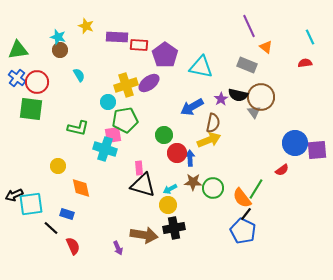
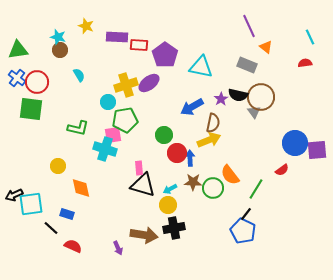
orange semicircle at (242, 198): moved 12 px left, 23 px up
red semicircle at (73, 246): rotated 42 degrees counterclockwise
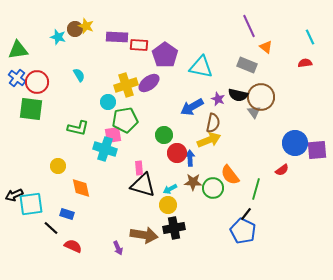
brown circle at (60, 50): moved 15 px right, 21 px up
purple star at (221, 99): moved 3 px left; rotated 16 degrees counterclockwise
green line at (256, 189): rotated 15 degrees counterclockwise
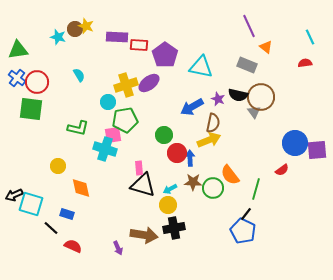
cyan square at (31, 204): rotated 25 degrees clockwise
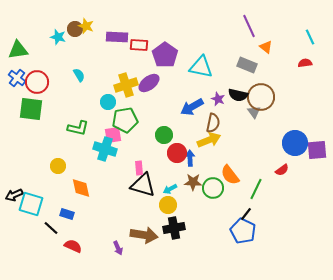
green line at (256, 189): rotated 10 degrees clockwise
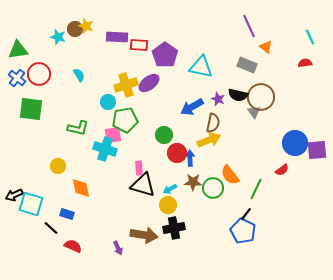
red circle at (37, 82): moved 2 px right, 8 px up
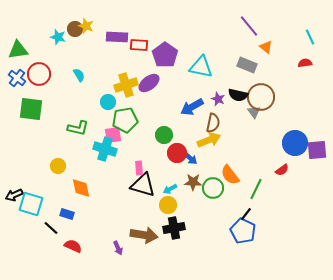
purple line at (249, 26): rotated 15 degrees counterclockwise
blue arrow at (190, 158): rotated 133 degrees clockwise
